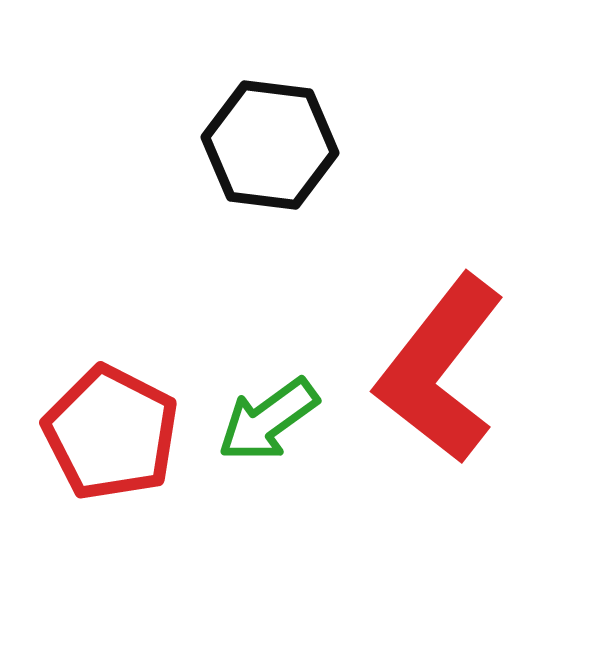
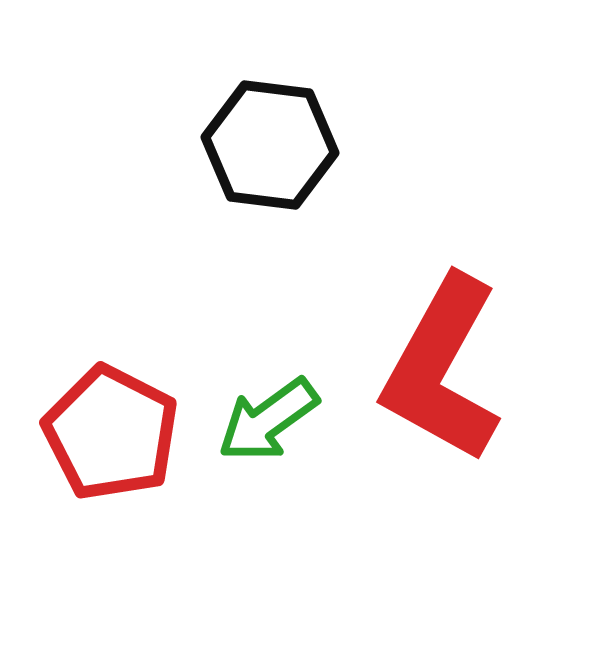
red L-shape: moved 2 px right; rotated 9 degrees counterclockwise
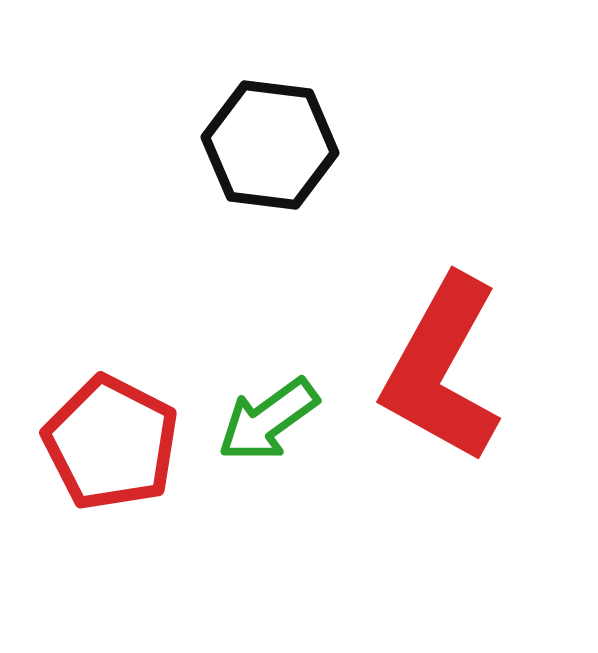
red pentagon: moved 10 px down
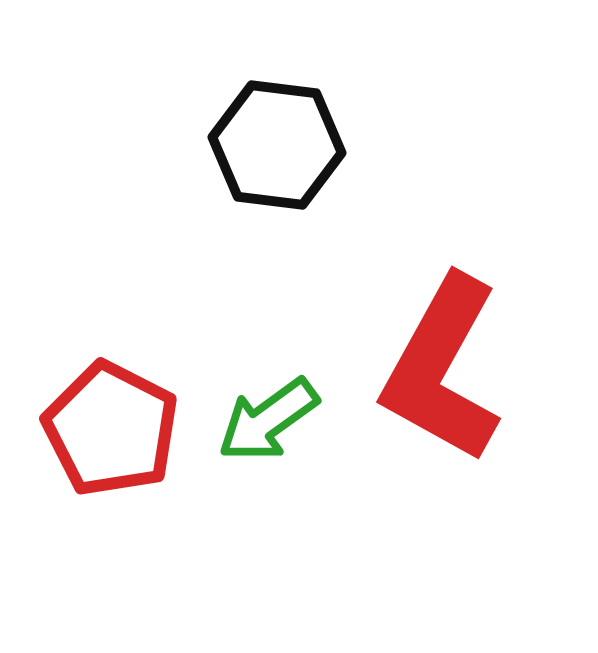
black hexagon: moved 7 px right
red pentagon: moved 14 px up
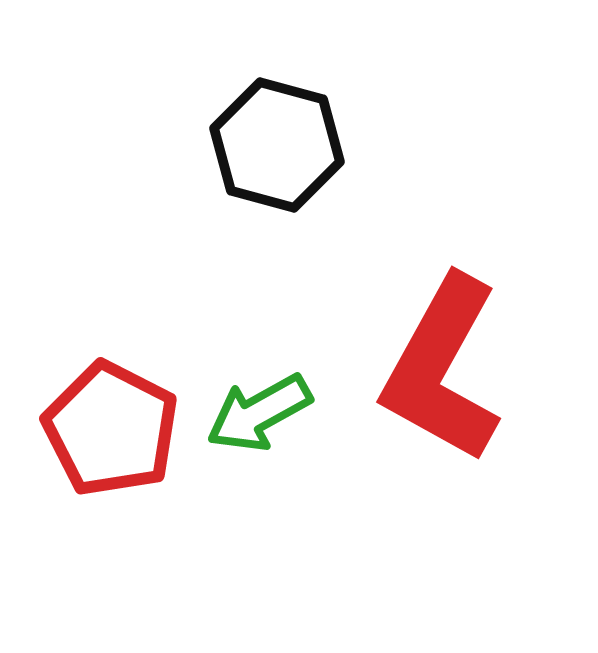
black hexagon: rotated 8 degrees clockwise
green arrow: moved 9 px left, 7 px up; rotated 7 degrees clockwise
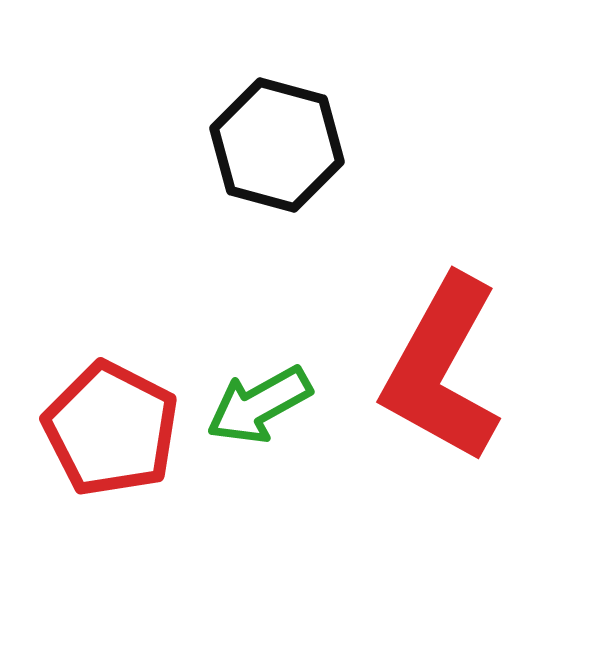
green arrow: moved 8 px up
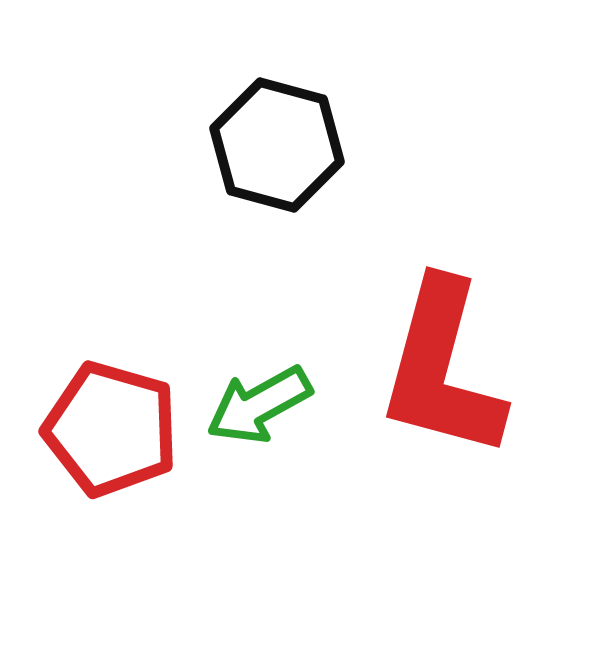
red L-shape: rotated 14 degrees counterclockwise
red pentagon: rotated 11 degrees counterclockwise
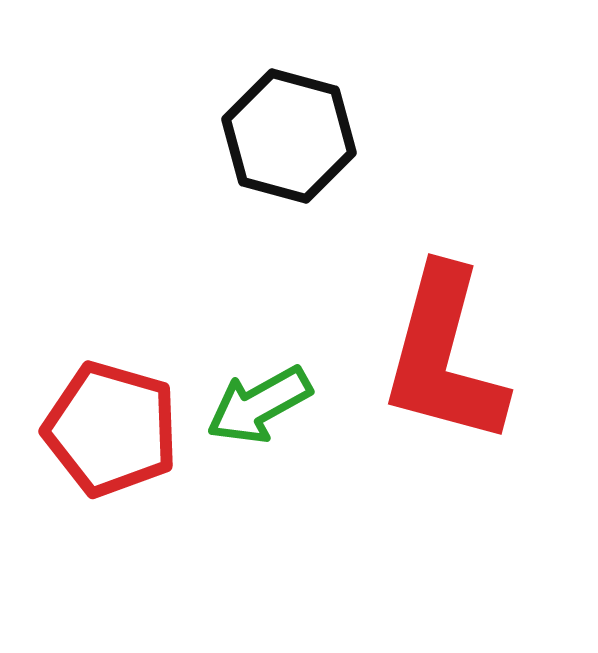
black hexagon: moved 12 px right, 9 px up
red L-shape: moved 2 px right, 13 px up
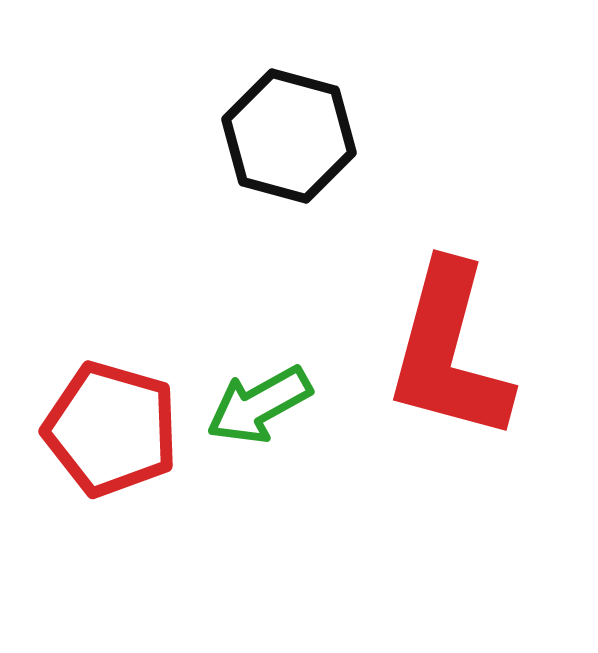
red L-shape: moved 5 px right, 4 px up
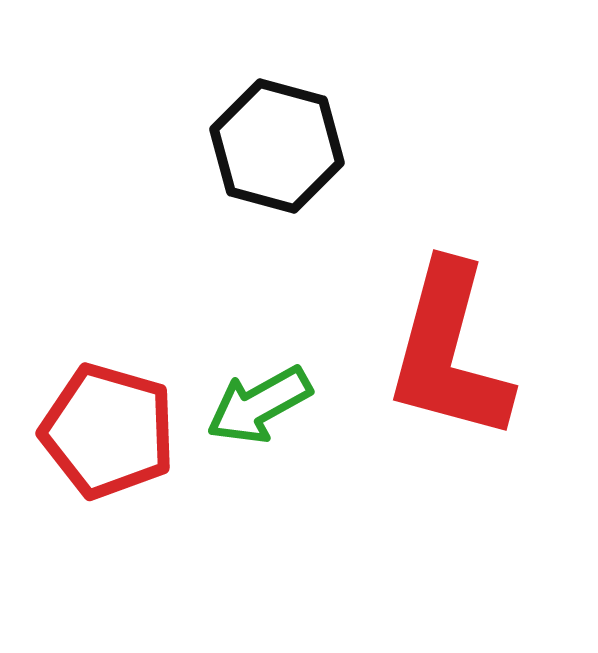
black hexagon: moved 12 px left, 10 px down
red pentagon: moved 3 px left, 2 px down
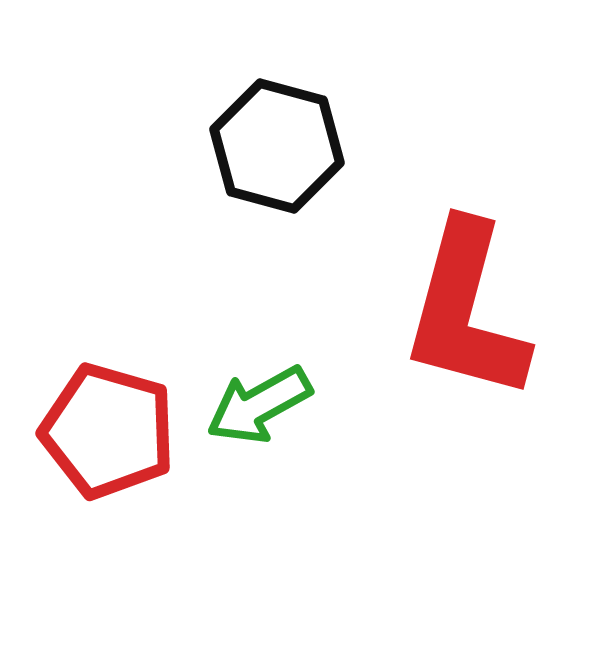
red L-shape: moved 17 px right, 41 px up
